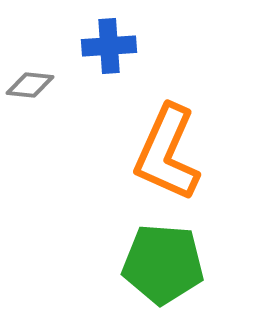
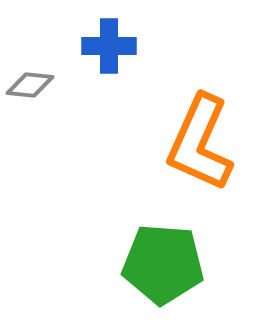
blue cross: rotated 4 degrees clockwise
orange L-shape: moved 33 px right, 10 px up
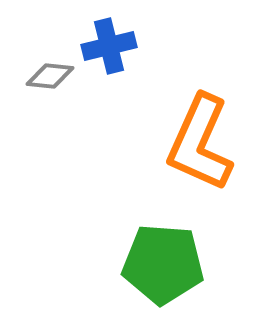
blue cross: rotated 14 degrees counterclockwise
gray diamond: moved 20 px right, 9 px up
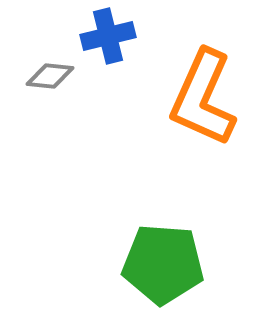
blue cross: moved 1 px left, 10 px up
orange L-shape: moved 3 px right, 45 px up
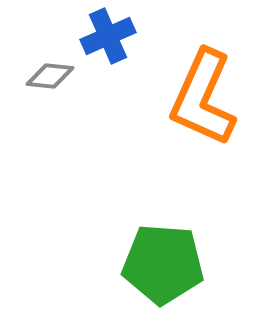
blue cross: rotated 10 degrees counterclockwise
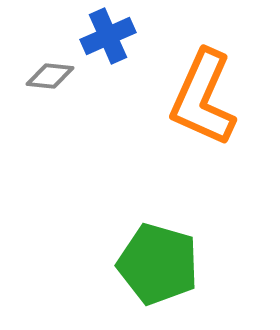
green pentagon: moved 5 px left; rotated 12 degrees clockwise
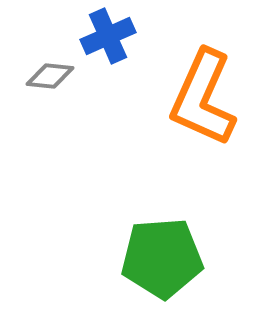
green pentagon: moved 4 px right, 6 px up; rotated 20 degrees counterclockwise
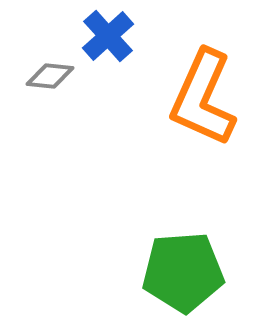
blue cross: rotated 18 degrees counterclockwise
green pentagon: moved 21 px right, 14 px down
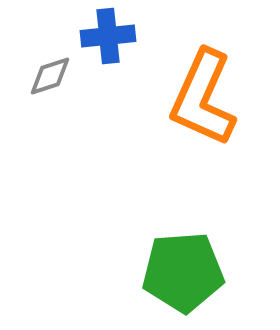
blue cross: rotated 36 degrees clockwise
gray diamond: rotated 24 degrees counterclockwise
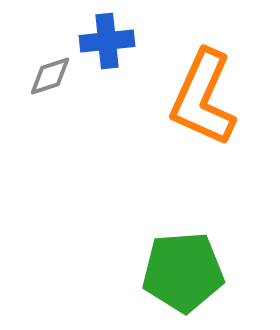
blue cross: moved 1 px left, 5 px down
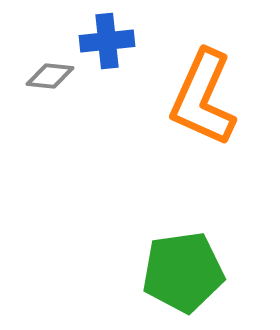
gray diamond: rotated 24 degrees clockwise
green pentagon: rotated 4 degrees counterclockwise
